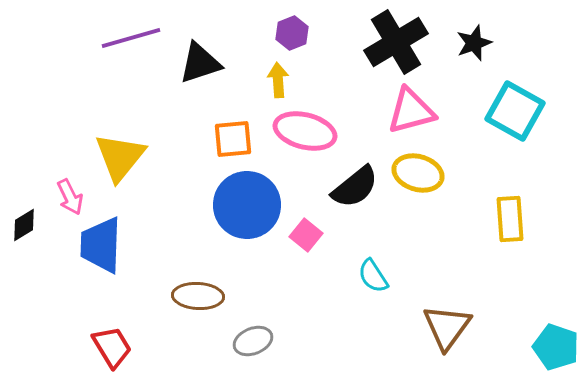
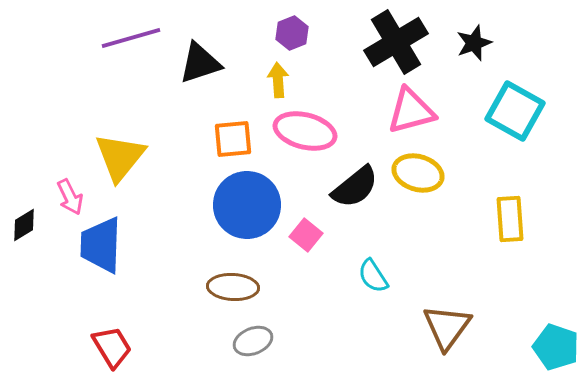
brown ellipse: moved 35 px right, 9 px up
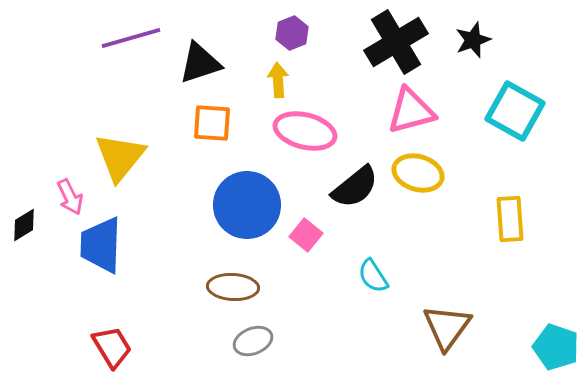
black star: moved 1 px left, 3 px up
orange square: moved 21 px left, 16 px up; rotated 9 degrees clockwise
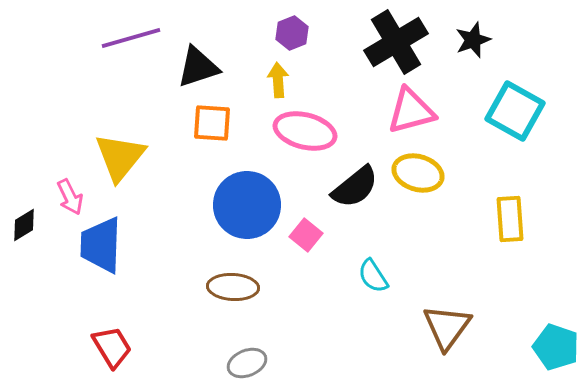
black triangle: moved 2 px left, 4 px down
gray ellipse: moved 6 px left, 22 px down
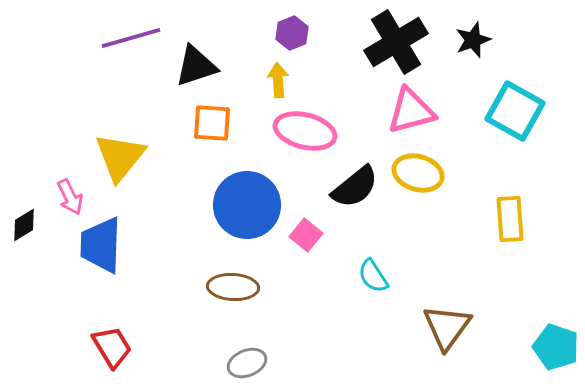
black triangle: moved 2 px left, 1 px up
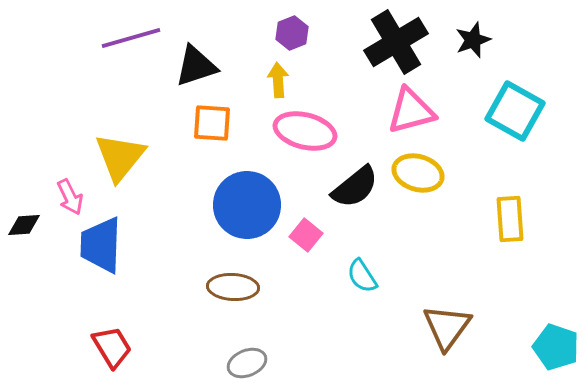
black diamond: rotated 28 degrees clockwise
cyan semicircle: moved 11 px left
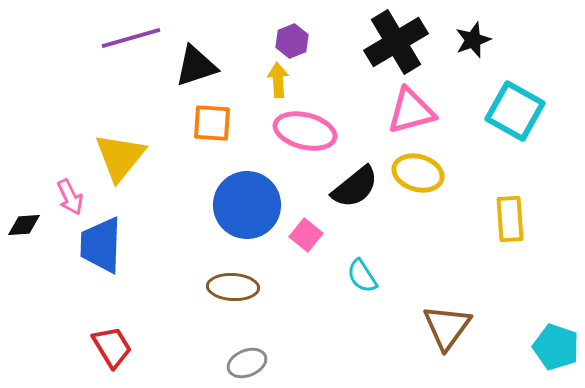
purple hexagon: moved 8 px down
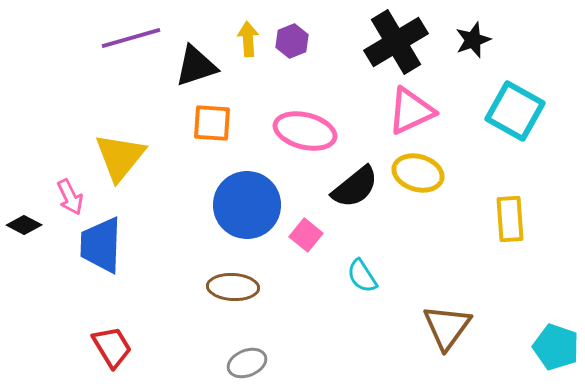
yellow arrow: moved 30 px left, 41 px up
pink triangle: rotated 10 degrees counterclockwise
black diamond: rotated 32 degrees clockwise
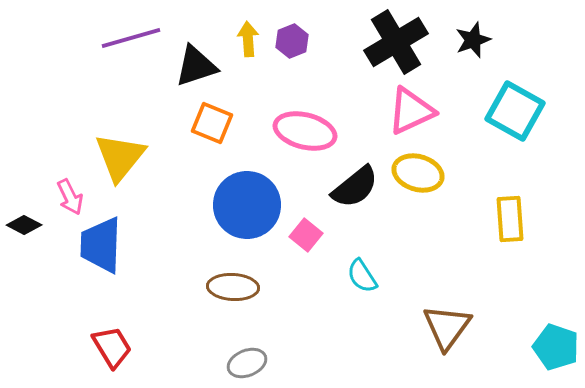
orange square: rotated 18 degrees clockwise
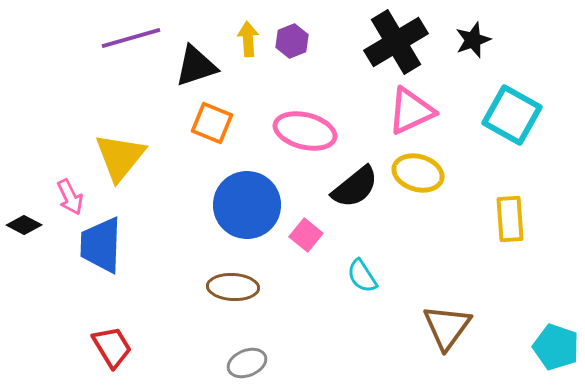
cyan square: moved 3 px left, 4 px down
